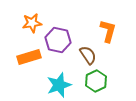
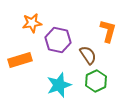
orange rectangle: moved 9 px left, 3 px down
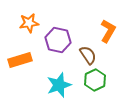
orange star: moved 3 px left
orange L-shape: rotated 15 degrees clockwise
green hexagon: moved 1 px left, 1 px up
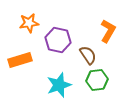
green hexagon: moved 2 px right; rotated 20 degrees clockwise
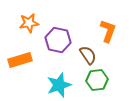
orange L-shape: rotated 10 degrees counterclockwise
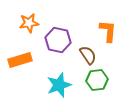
orange L-shape: rotated 15 degrees counterclockwise
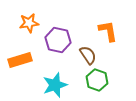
orange L-shape: rotated 15 degrees counterclockwise
green hexagon: rotated 25 degrees clockwise
cyan star: moved 4 px left
